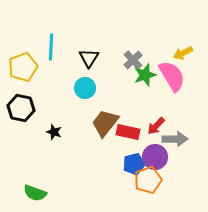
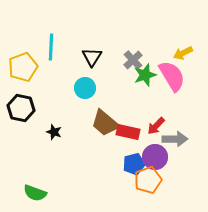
black triangle: moved 3 px right, 1 px up
brown trapezoid: rotated 88 degrees counterclockwise
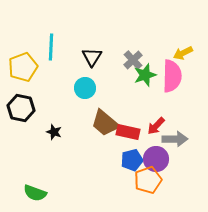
pink semicircle: rotated 32 degrees clockwise
purple circle: moved 1 px right, 2 px down
blue pentagon: moved 2 px left, 4 px up
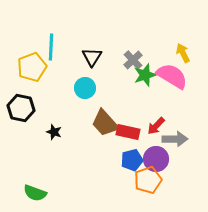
yellow arrow: rotated 90 degrees clockwise
yellow pentagon: moved 9 px right
pink semicircle: rotated 60 degrees counterclockwise
brown trapezoid: rotated 8 degrees clockwise
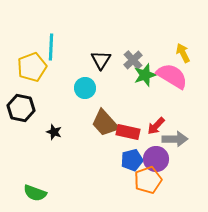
black triangle: moved 9 px right, 3 px down
